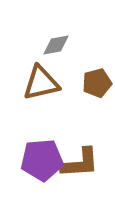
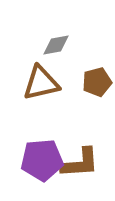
brown pentagon: moved 1 px up
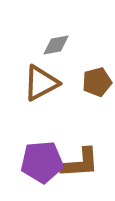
brown triangle: rotated 15 degrees counterclockwise
purple pentagon: moved 2 px down
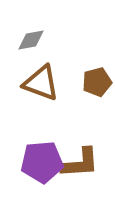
gray diamond: moved 25 px left, 5 px up
brown triangle: rotated 48 degrees clockwise
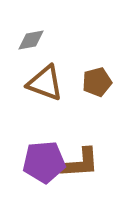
brown triangle: moved 4 px right
purple pentagon: moved 2 px right
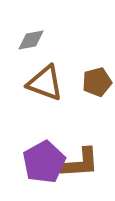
purple pentagon: rotated 24 degrees counterclockwise
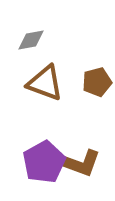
brown L-shape: rotated 24 degrees clockwise
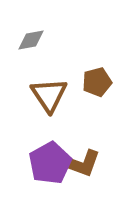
brown triangle: moved 4 px right, 12 px down; rotated 36 degrees clockwise
purple pentagon: moved 6 px right, 1 px down
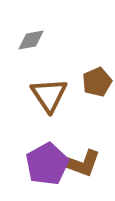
brown pentagon: rotated 8 degrees counterclockwise
purple pentagon: moved 3 px left, 1 px down
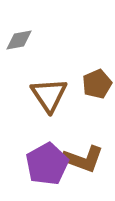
gray diamond: moved 12 px left
brown pentagon: moved 2 px down
brown L-shape: moved 3 px right, 4 px up
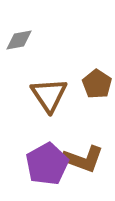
brown pentagon: rotated 16 degrees counterclockwise
